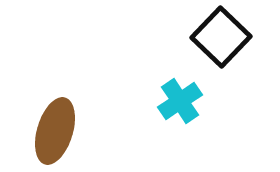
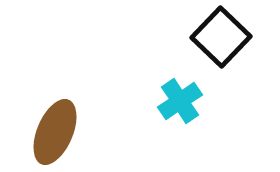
brown ellipse: moved 1 px down; rotated 6 degrees clockwise
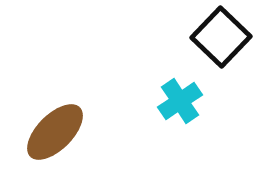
brown ellipse: rotated 22 degrees clockwise
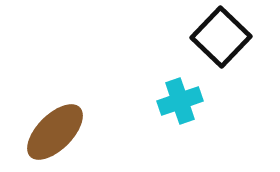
cyan cross: rotated 15 degrees clockwise
